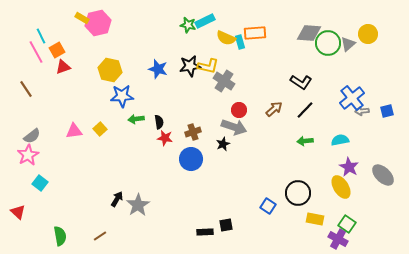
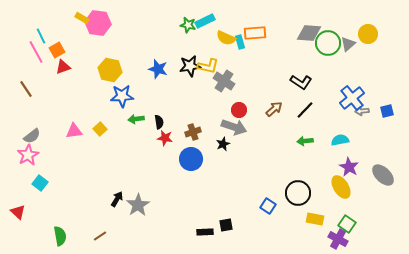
pink hexagon at (98, 23): rotated 20 degrees clockwise
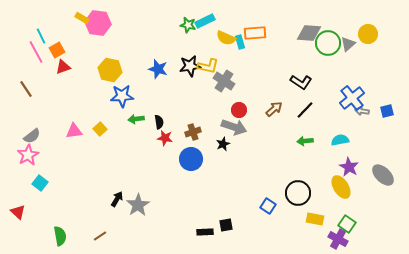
gray arrow at (362, 111): rotated 16 degrees clockwise
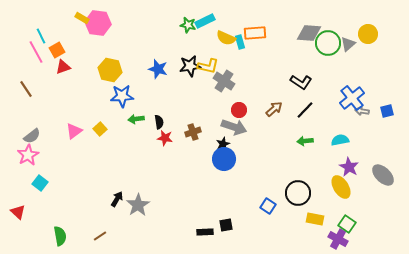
pink triangle at (74, 131): rotated 30 degrees counterclockwise
blue circle at (191, 159): moved 33 px right
